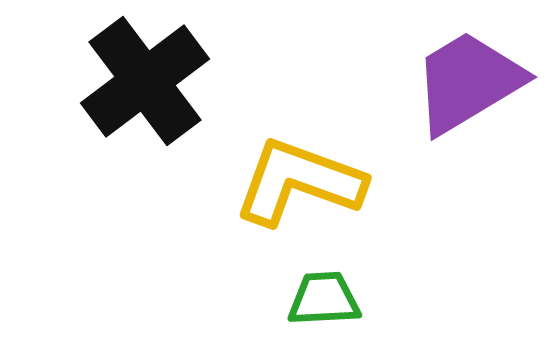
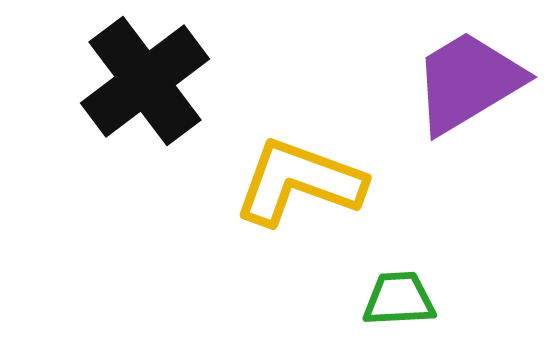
green trapezoid: moved 75 px right
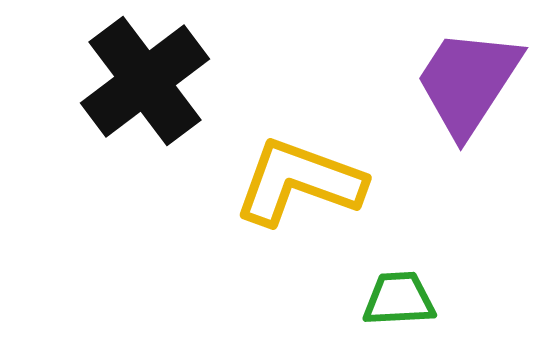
purple trapezoid: rotated 26 degrees counterclockwise
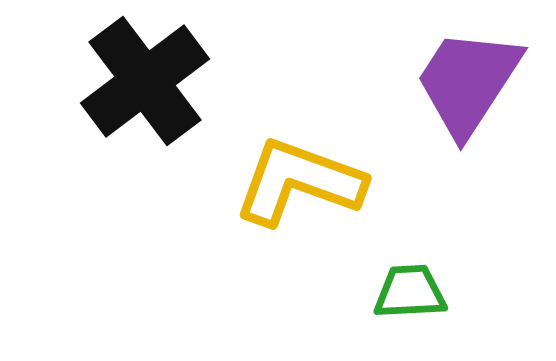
green trapezoid: moved 11 px right, 7 px up
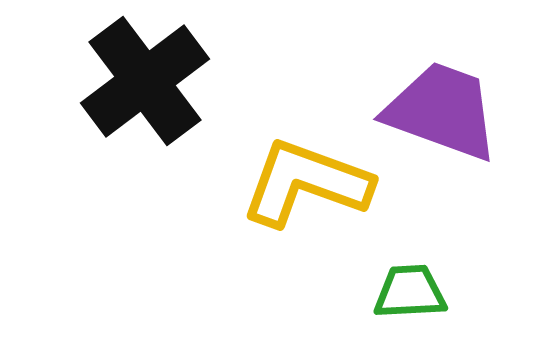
purple trapezoid: moved 26 px left, 29 px down; rotated 77 degrees clockwise
yellow L-shape: moved 7 px right, 1 px down
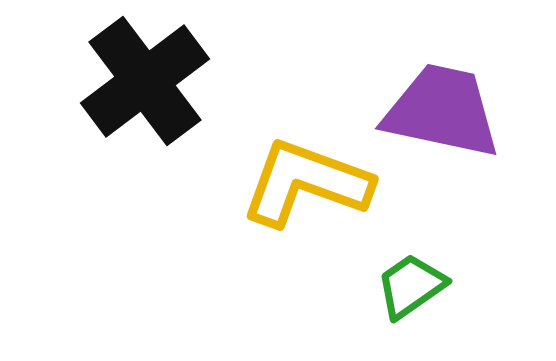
purple trapezoid: rotated 8 degrees counterclockwise
green trapezoid: moved 1 px right, 6 px up; rotated 32 degrees counterclockwise
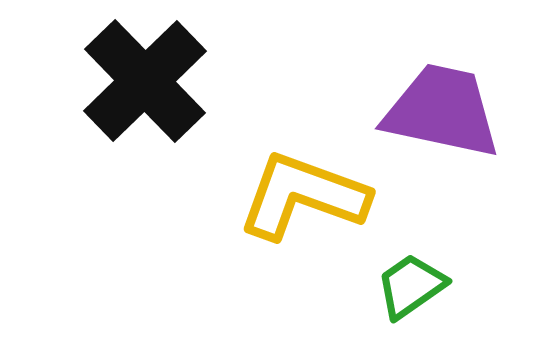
black cross: rotated 7 degrees counterclockwise
yellow L-shape: moved 3 px left, 13 px down
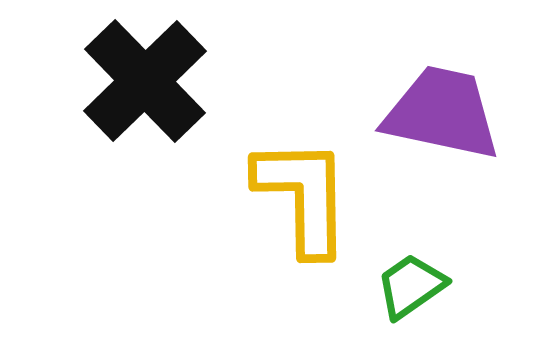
purple trapezoid: moved 2 px down
yellow L-shape: rotated 69 degrees clockwise
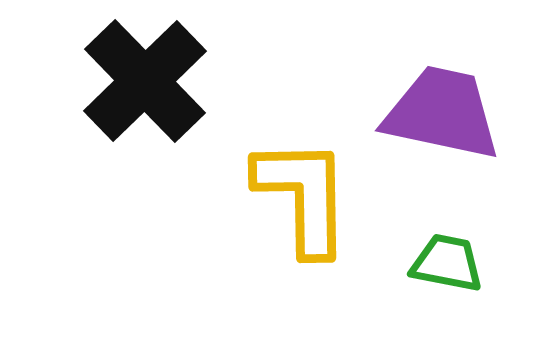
green trapezoid: moved 36 px right, 23 px up; rotated 46 degrees clockwise
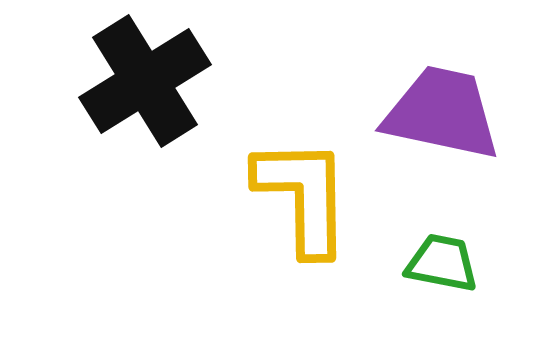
black cross: rotated 12 degrees clockwise
green trapezoid: moved 5 px left
